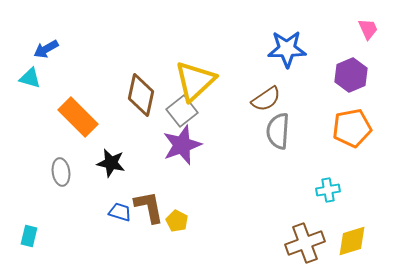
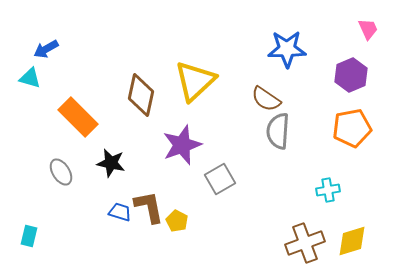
brown semicircle: rotated 68 degrees clockwise
gray square: moved 38 px right, 68 px down; rotated 8 degrees clockwise
gray ellipse: rotated 24 degrees counterclockwise
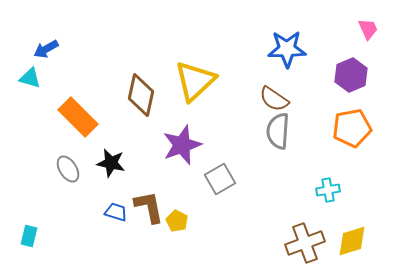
brown semicircle: moved 8 px right
gray ellipse: moved 7 px right, 3 px up
blue trapezoid: moved 4 px left
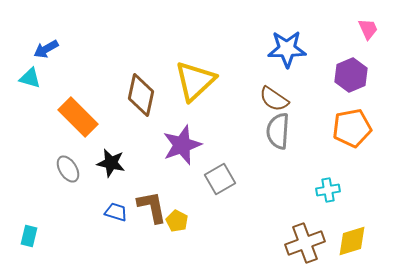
brown L-shape: moved 3 px right
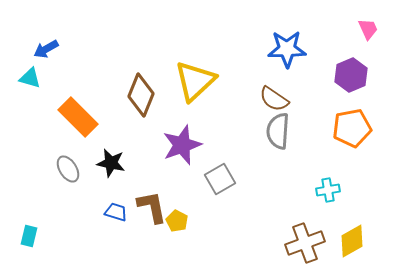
brown diamond: rotated 9 degrees clockwise
yellow diamond: rotated 12 degrees counterclockwise
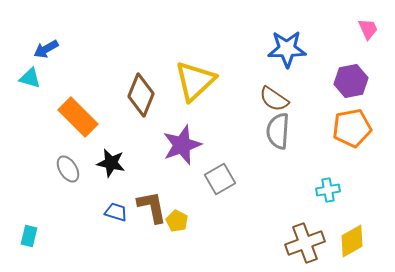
purple hexagon: moved 6 px down; rotated 12 degrees clockwise
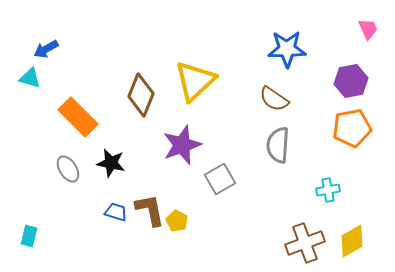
gray semicircle: moved 14 px down
brown L-shape: moved 2 px left, 3 px down
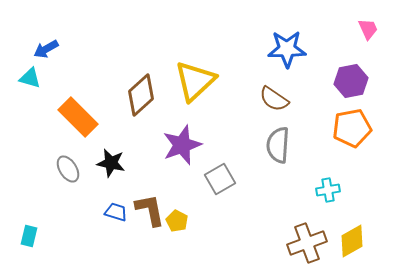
brown diamond: rotated 27 degrees clockwise
brown cross: moved 2 px right
